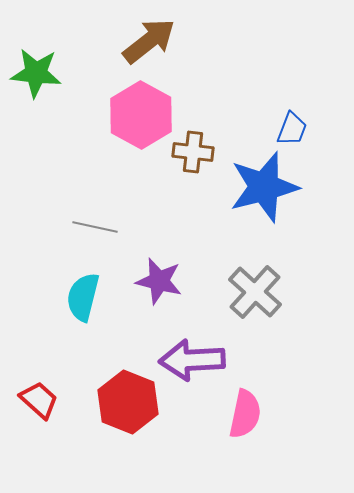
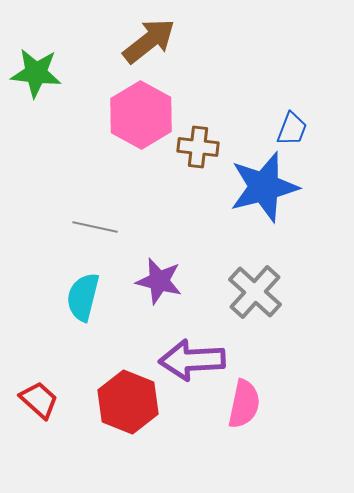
brown cross: moved 5 px right, 5 px up
pink semicircle: moved 1 px left, 10 px up
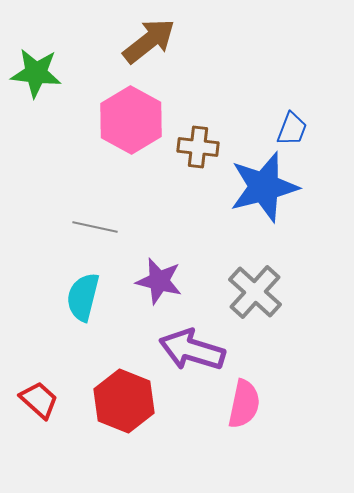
pink hexagon: moved 10 px left, 5 px down
purple arrow: moved 10 px up; rotated 20 degrees clockwise
red hexagon: moved 4 px left, 1 px up
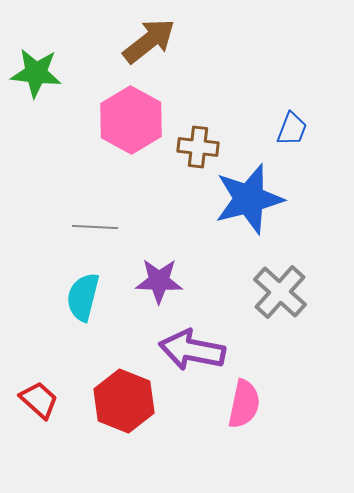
blue star: moved 15 px left, 12 px down
gray line: rotated 9 degrees counterclockwise
purple star: rotated 12 degrees counterclockwise
gray cross: moved 25 px right
purple arrow: rotated 6 degrees counterclockwise
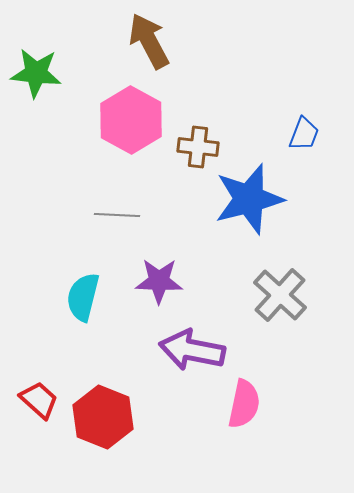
brown arrow: rotated 80 degrees counterclockwise
blue trapezoid: moved 12 px right, 5 px down
gray line: moved 22 px right, 12 px up
gray cross: moved 3 px down
red hexagon: moved 21 px left, 16 px down
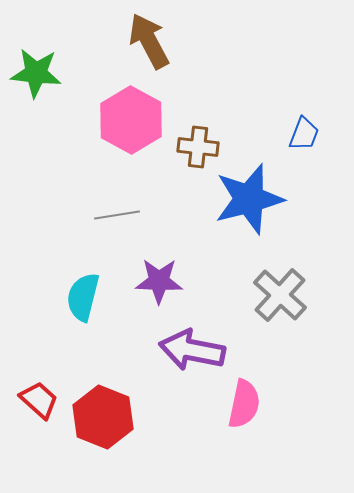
gray line: rotated 12 degrees counterclockwise
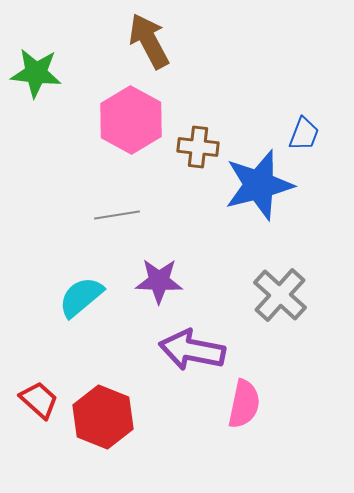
blue star: moved 10 px right, 14 px up
cyan semicircle: moved 2 px left; rotated 36 degrees clockwise
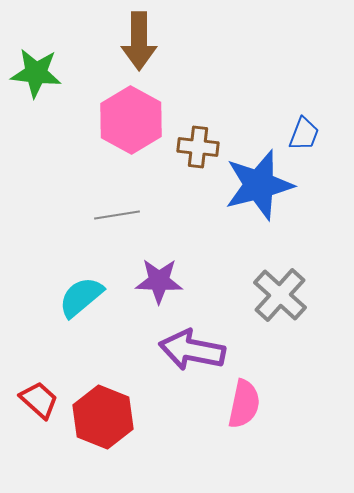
brown arrow: moved 10 px left; rotated 152 degrees counterclockwise
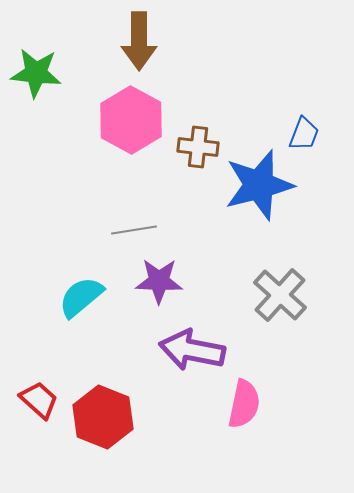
gray line: moved 17 px right, 15 px down
